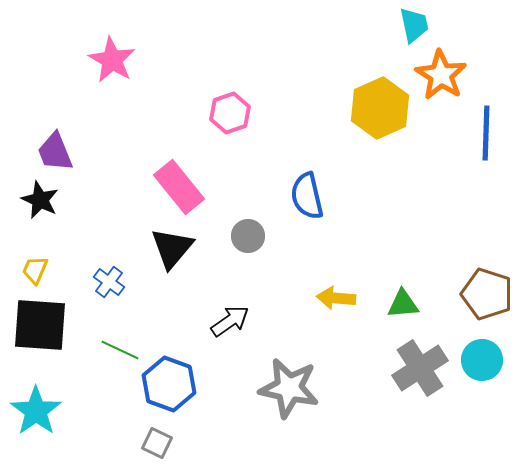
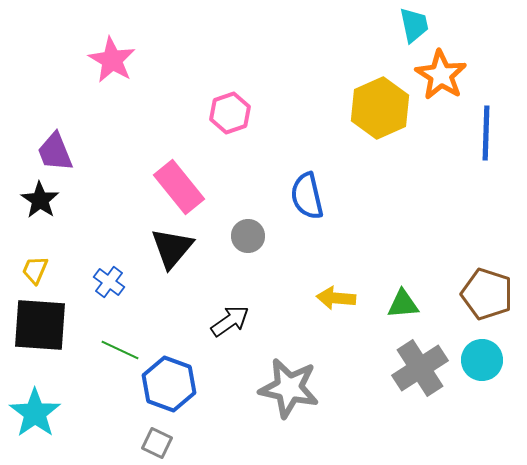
black star: rotated 9 degrees clockwise
cyan star: moved 1 px left, 2 px down
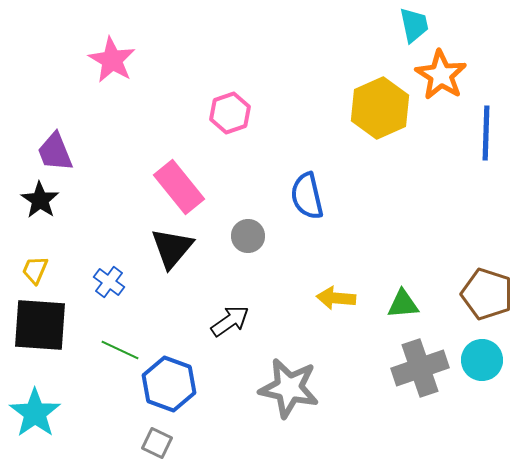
gray cross: rotated 14 degrees clockwise
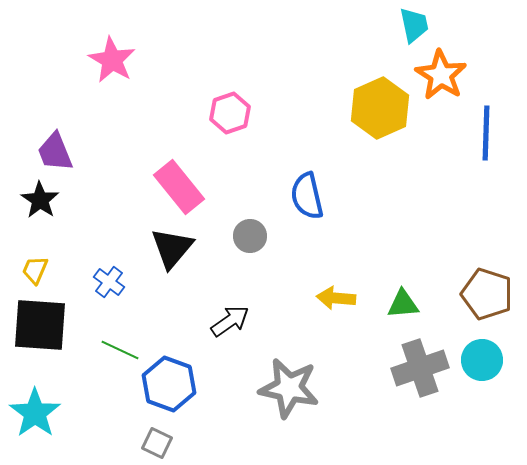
gray circle: moved 2 px right
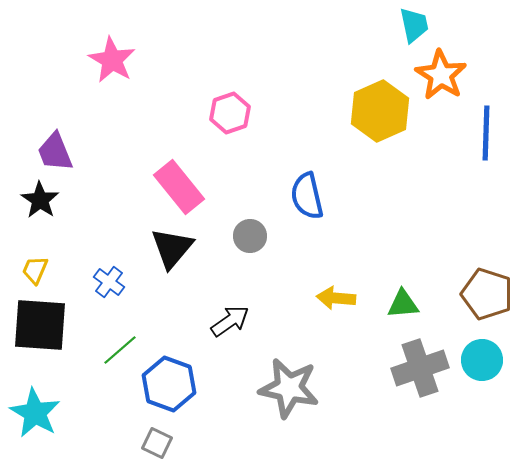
yellow hexagon: moved 3 px down
green line: rotated 66 degrees counterclockwise
cyan star: rotated 6 degrees counterclockwise
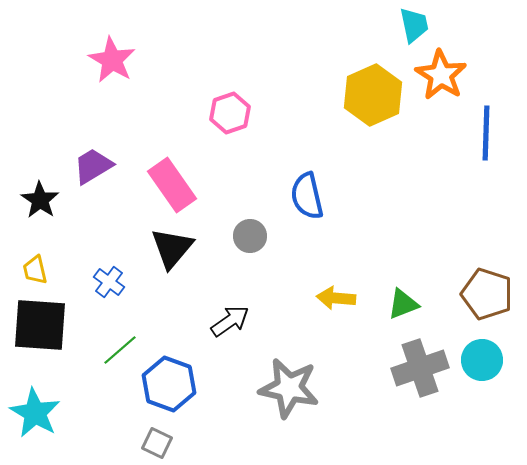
yellow hexagon: moved 7 px left, 16 px up
purple trapezoid: moved 38 px right, 14 px down; rotated 81 degrees clockwise
pink rectangle: moved 7 px left, 2 px up; rotated 4 degrees clockwise
yellow trapezoid: rotated 36 degrees counterclockwise
green triangle: rotated 16 degrees counterclockwise
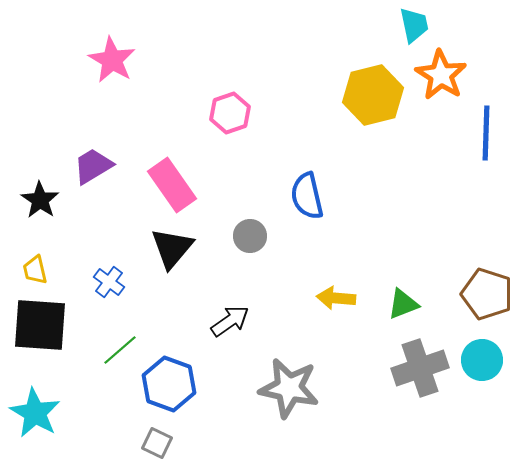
yellow hexagon: rotated 10 degrees clockwise
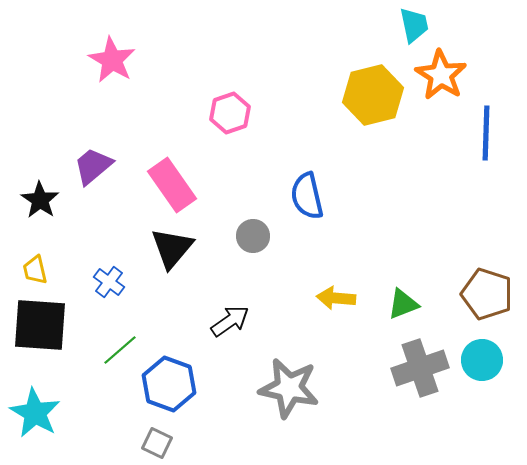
purple trapezoid: rotated 9 degrees counterclockwise
gray circle: moved 3 px right
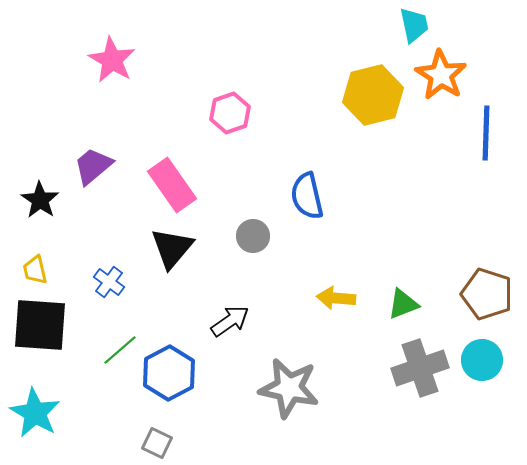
blue hexagon: moved 11 px up; rotated 12 degrees clockwise
